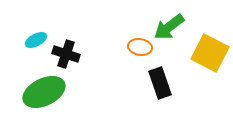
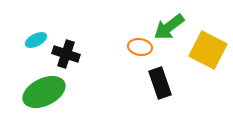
yellow square: moved 2 px left, 3 px up
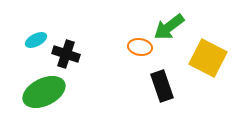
yellow square: moved 8 px down
black rectangle: moved 2 px right, 3 px down
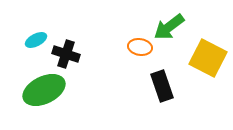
green ellipse: moved 2 px up
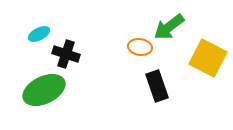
cyan ellipse: moved 3 px right, 6 px up
black rectangle: moved 5 px left
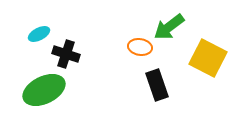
black rectangle: moved 1 px up
